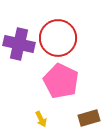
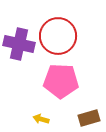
red circle: moved 2 px up
pink pentagon: rotated 24 degrees counterclockwise
yellow arrow: rotated 133 degrees clockwise
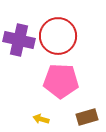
purple cross: moved 4 px up
brown rectangle: moved 2 px left, 1 px up
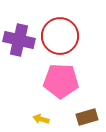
red circle: moved 2 px right
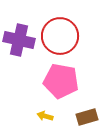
pink pentagon: rotated 8 degrees clockwise
yellow arrow: moved 4 px right, 3 px up
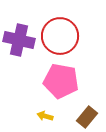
brown rectangle: rotated 35 degrees counterclockwise
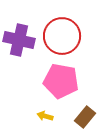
red circle: moved 2 px right
brown rectangle: moved 2 px left
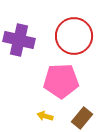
red circle: moved 12 px right
pink pentagon: rotated 12 degrees counterclockwise
brown rectangle: moved 3 px left, 1 px down
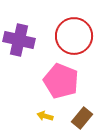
pink pentagon: rotated 24 degrees clockwise
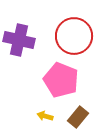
pink pentagon: moved 1 px up
brown rectangle: moved 4 px left, 1 px up
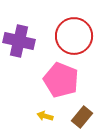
purple cross: moved 1 px down
brown rectangle: moved 4 px right
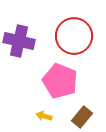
pink pentagon: moved 1 px left, 1 px down
yellow arrow: moved 1 px left
